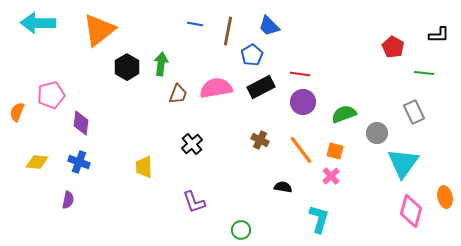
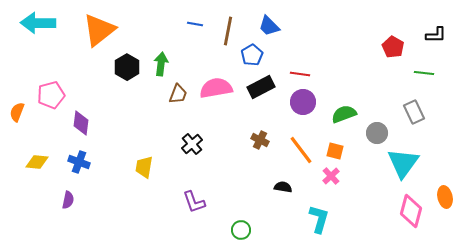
black L-shape: moved 3 px left
yellow trapezoid: rotated 10 degrees clockwise
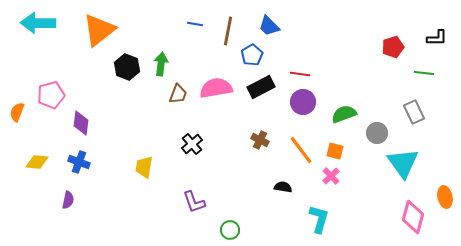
black L-shape: moved 1 px right, 3 px down
red pentagon: rotated 25 degrees clockwise
black hexagon: rotated 10 degrees counterclockwise
cyan triangle: rotated 12 degrees counterclockwise
pink diamond: moved 2 px right, 6 px down
green circle: moved 11 px left
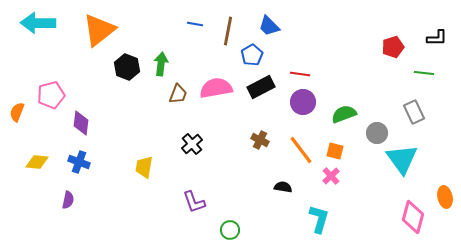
cyan triangle: moved 1 px left, 4 px up
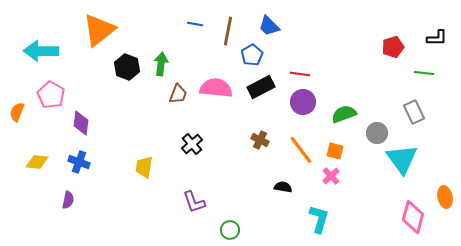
cyan arrow: moved 3 px right, 28 px down
pink semicircle: rotated 16 degrees clockwise
pink pentagon: rotated 28 degrees counterclockwise
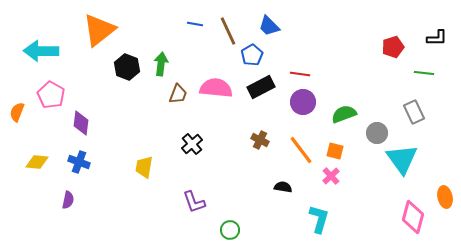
brown line: rotated 36 degrees counterclockwise
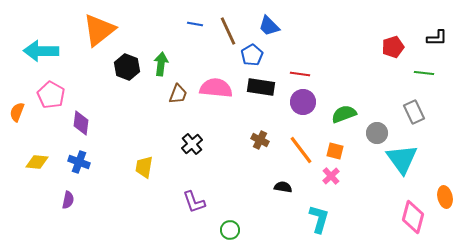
black rectangle: rotated 36 degrees clockwise
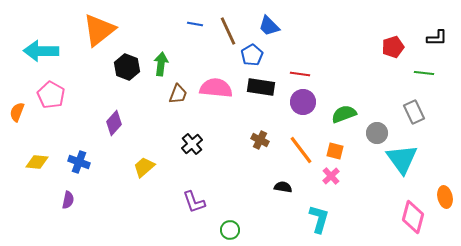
purple diamond: moved 33 px right; rotated 35 degrees clockwise
yellow trapezoid: rotated 40 degrees clockwise
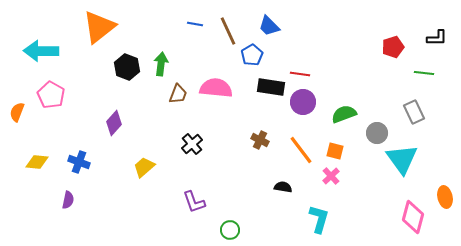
orange triangle: moved 3 px up
black rectangle: moved 10 px right
